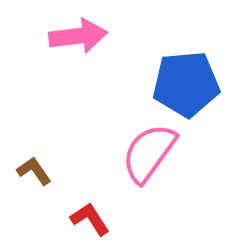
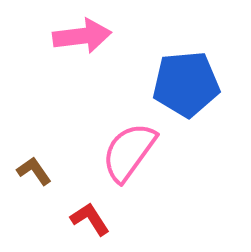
pink arrow: moved 4 px right
pink semicircle: moved 20 px left, 1 px up
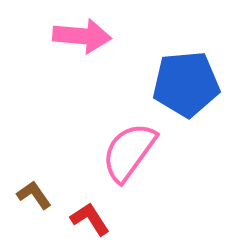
pink arrow: rotated 12 degrees clockwise
brown L-shape: moved 24 px down
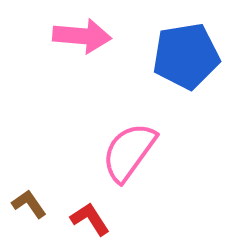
blue pentagon: moved 28 px up; rotated 4 degrees counterclockwise
brown L-shape: moved 5 px left, 9 px down
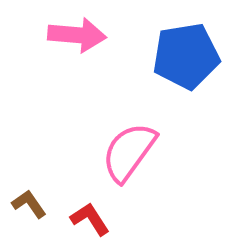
pink arrow: moved 5 px left, 1 px up
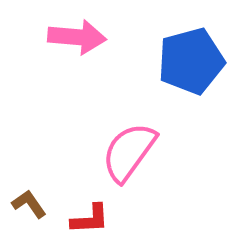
pink arrow: moved 2 px down
blue pentagon: moved 5 px right, 5 px down; rotated 6 degrees counterclockwise
red L-shape: rotated 120 degrees clockwise
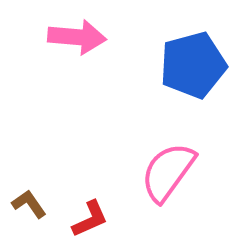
blue pentagon: moved 2 px right, 4 px down
pink semicircle: moved 39 px right, 20 px down
red L-shape: rotated 21 degrees counterclockwise
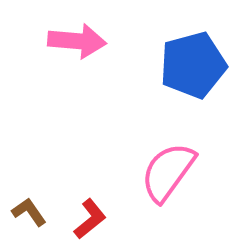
pink arrow: moved 4 px down
brown L-shape: moved 8 px down
red L-shape: rotated 15 degrees counterclockwise
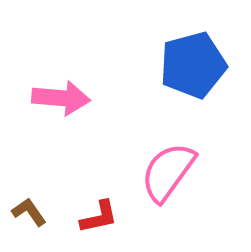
pink arrow: moved 16 px left, 57 px down
red L-shape: moved 9 px right, 2 px up; rotated 27 degrees clockwise
